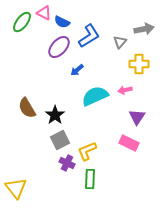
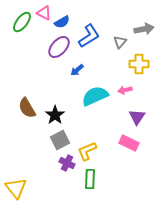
blue semicircle: rotated 56 degrees counterclockwise
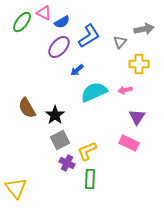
cyan semicircle: moved 1 px left, 4 px up
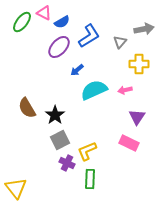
cyan semicircle: moved 2 px up
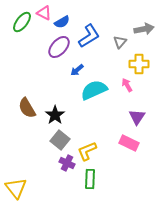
pink arrow: moved 2 px right, 5 px up; rotated 72 degrees clockwise
gray square: rotated 24 degrees counterclockwise
